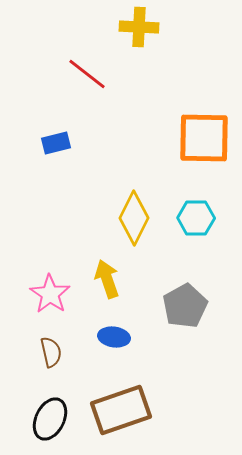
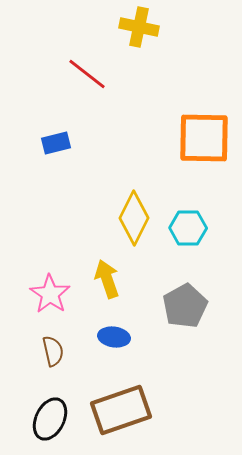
yellow cross: rotated 9 degrees clockwise
cyan hexagon: moved 8 px left, 10 px down
brown semicircle: moved 2 px right, 1 px up
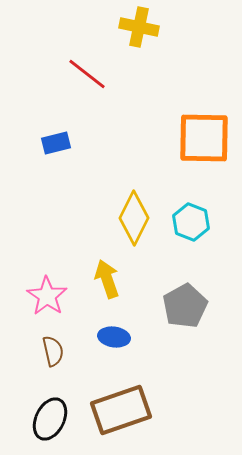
cyan hexagon: moved 3 px right, 6 px up; rotated 21 degrees clockwise
pink star: moved 3 px left, 2 px down
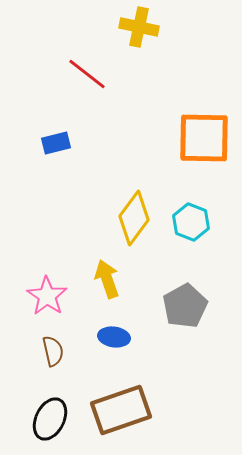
yellow diamond: rotated 10 degrees clockwise
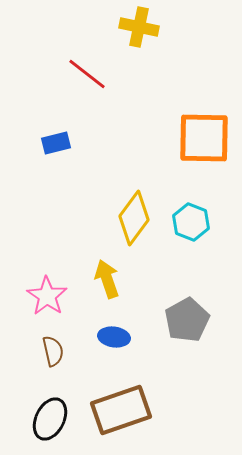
gray pentagon: moved 2 px right, 14 px down
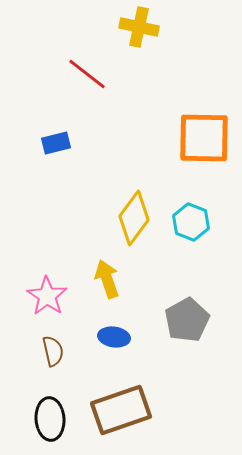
black ellipse: rotated 30 degrees counterclockwise
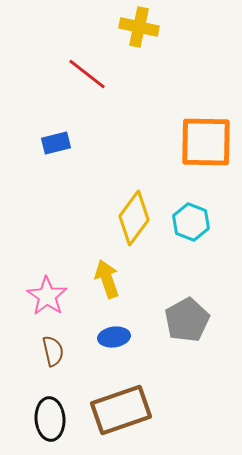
orange square: moved 2 px right, 4 px down
blue ellipse: rotated 16 degrees counterclockwise
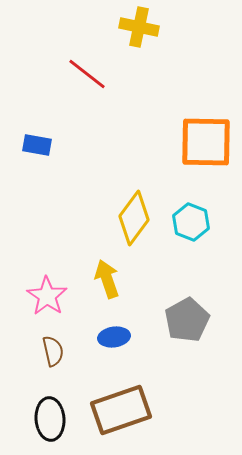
blue rectangle: moved 19 px left, 2 px down; rotated 24 degrees clockwise
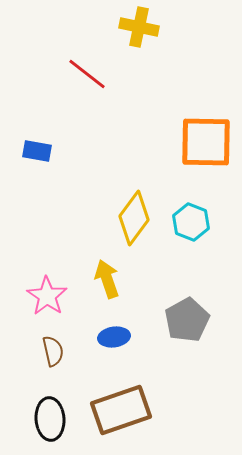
blue rectangle: moved 6 px down
